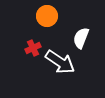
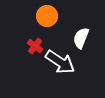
red cross: moved 2 px right, 2 px up; rotated 28 degrees counterclockwise
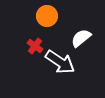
white semicircle: rotated 30 degrees clockwise
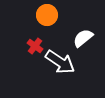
orange circle: moved 1 px up
white semicircle: moved 2 px right
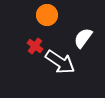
white semicircle: rotated 15 degrees counterclockwise
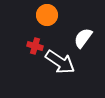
red cross: rotated 21 degrees counterclockwise
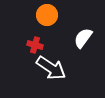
red cross: moved 1 px up
white arrow: moved 9 px left, 6 px down
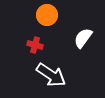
white arrow: moved 7 px down
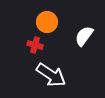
orange circle: moved 7 px down
white semicircle: moved 1 px right, 2 px up
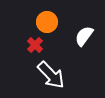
red cross: rotated 28 degrees clockwise
white arrow: rotated 12 degrees clockwise
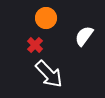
orange circle: moved 1 px left, 4 px up
white arrow: moved 2 px left, 1 px up
